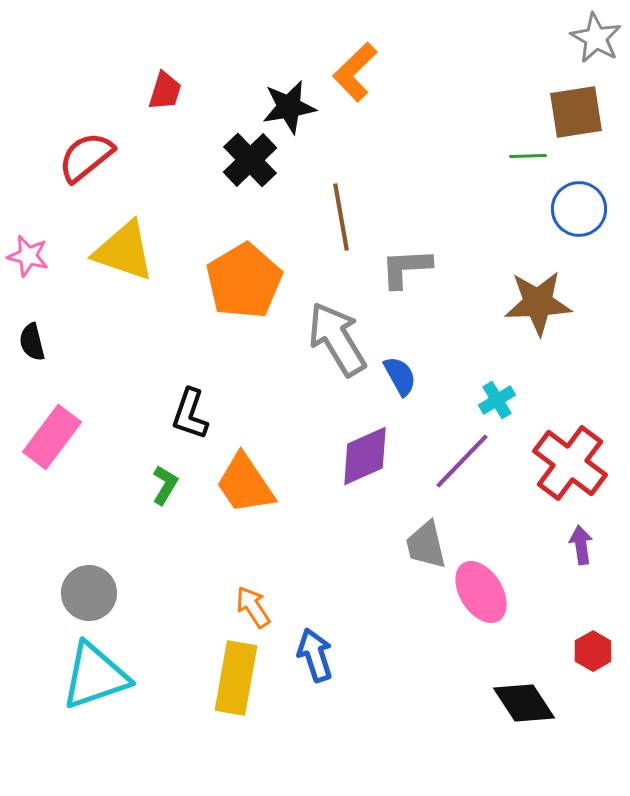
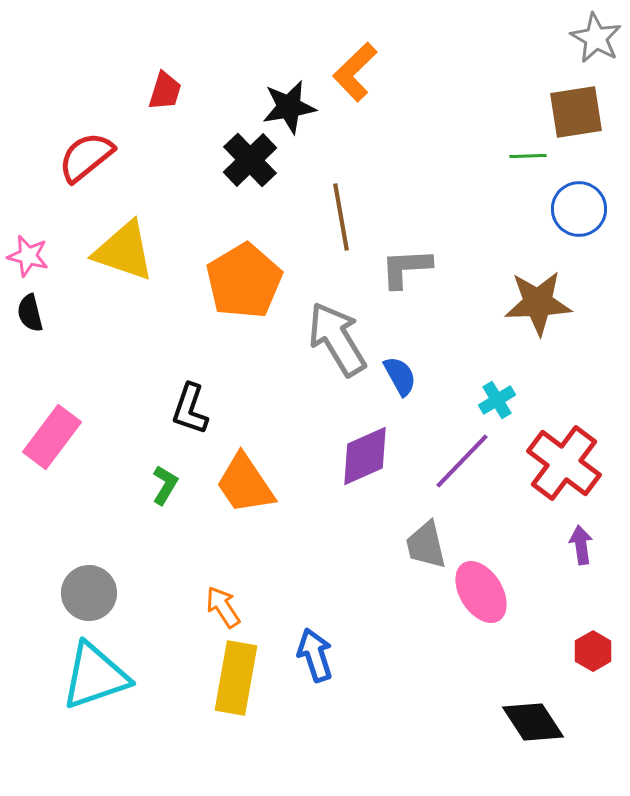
black semicircle: moved 2 px left, 29 px up
black L-shape: moved 5 px up
red cross: moved 6 px left
orange arrow: moved 30 px left
black diamond: moved 9 px right, 19 px down
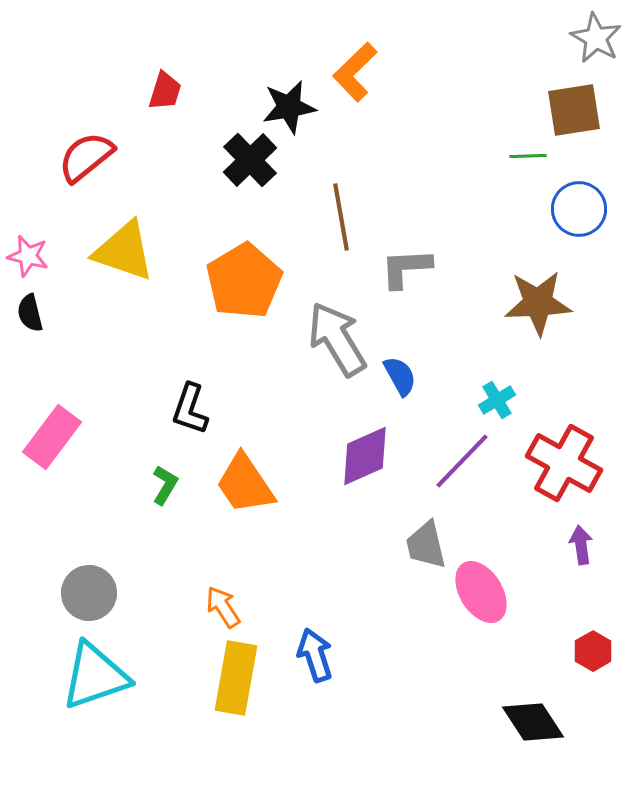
brown square: moved 2 px left, 2 px up
red cross: rotated 8 degrees counterclockwise
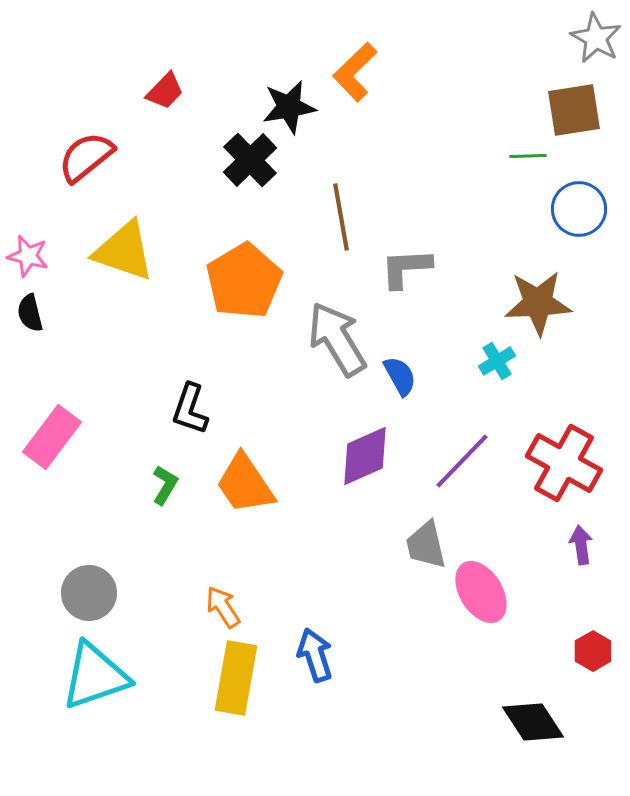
red trapezoid: rotated 27 degrees clockwise
cyan cross: moved 39 px up
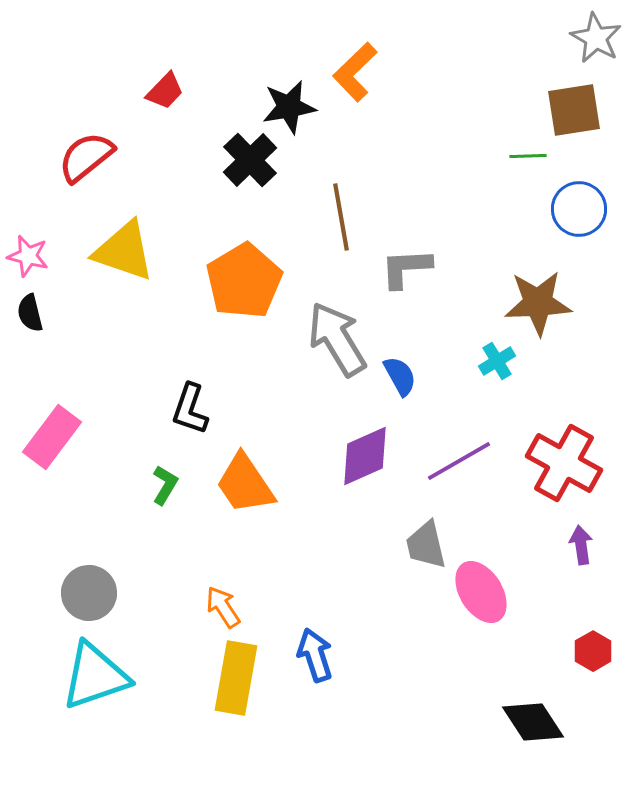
purple line: moved 3 px left; rotated 16 degrees clockwise
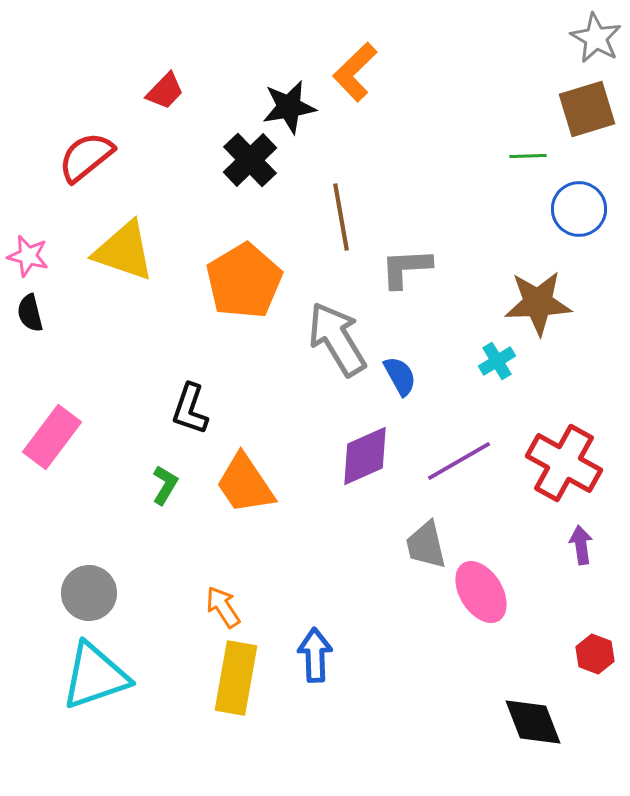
brown square: moved 13 px right, 1 px up; rotated 8 degrees counterclockwise
red hexagon: moved 2 px right, 3 px down; rotated 9 degrees counterclockwise
blue arrow: rotated 16 degrees clockwise
black diamond: rotated 12 degrees clockwise
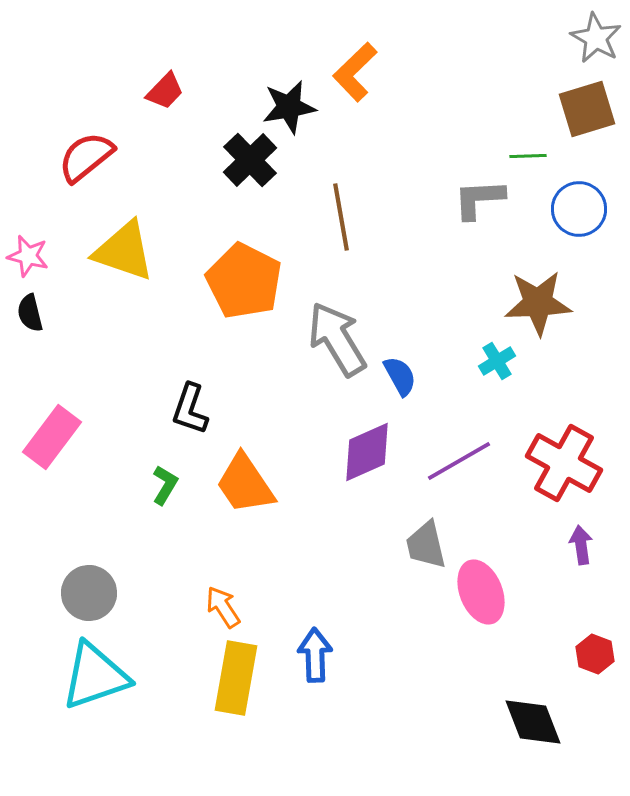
gray L-shape: moved 73 px right, 69 px up
orange pentagon: rotated 14 degrees counterclockwise
purple diamond: moved 2 px right, 4 px up
pink ellipse: rotated 10 degrees clockwise
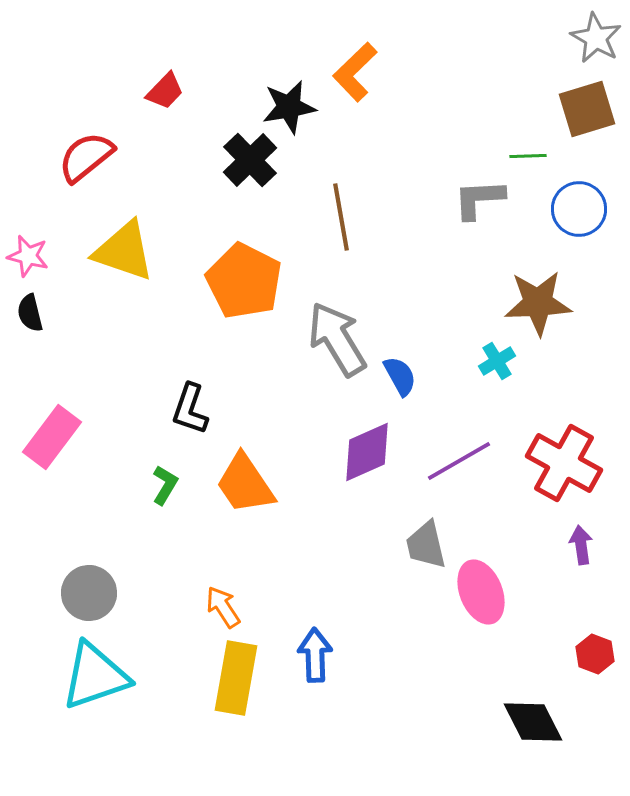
black diamond: rotated 6 degrees counterclockwise
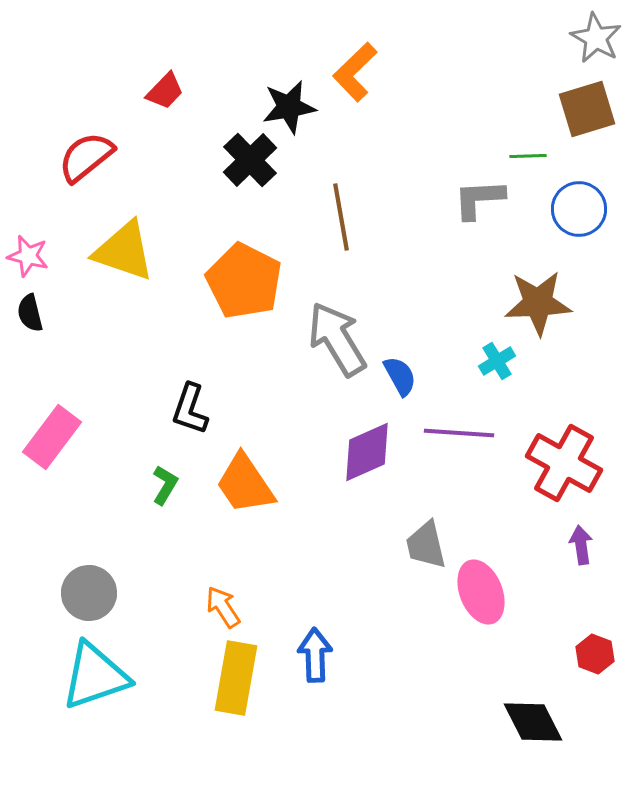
purple line: moved 28 px up; rotated 34 degrees clockwise
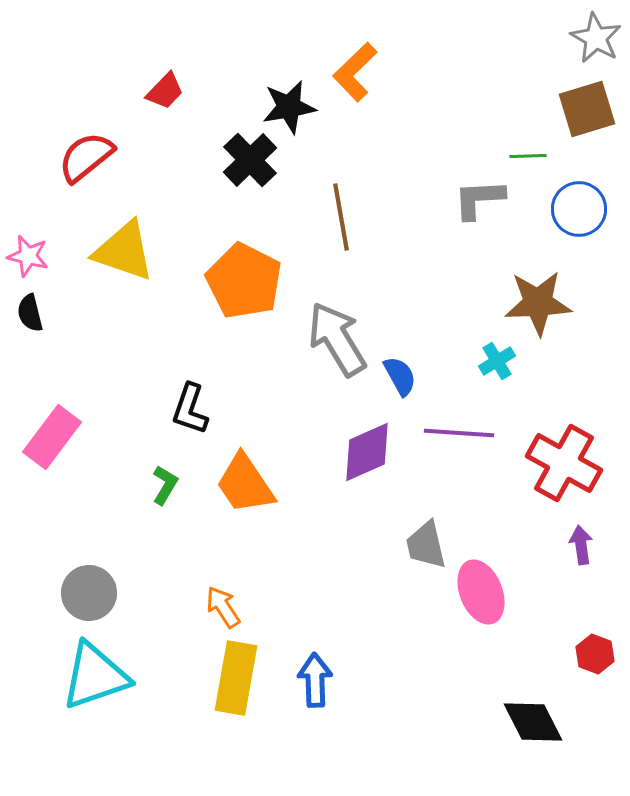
blue arrow: moved 25 px down
